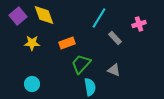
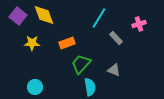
purple square: rotated 12 degrees counterclockwise
gray rectangle: moved 1 px right
cyan circle: moved 3 px right, 3 px down
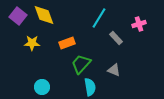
cyan circle: moved 7 px right
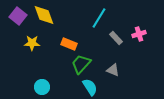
pink cross: moved 10 px down
orange rectangle: moved 2 px right, 1 px down; rotated 42 degrees clockwise
gray triangle: moved 1 px left
cyan semicircle: rotated 24 degrees counterclockwise
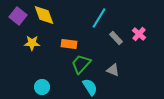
pink cross: rotated 32 degrees counterclockwise
orange rectangle: rotated 14 degrees counterclockwise
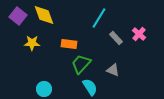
cyan circle: moved 2 px right, 2 px down
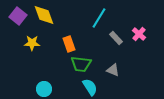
orange rectangle: rotated 63 degrees clockwise
green trapezoid: rotated 125 degrees counterclockwise
